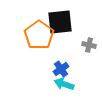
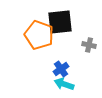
orange pentagon: rotated 16 degrees counterclockwise
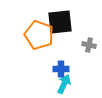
blue cross: rotated 35 degrees clockwise
cyan arrow: rotated 96 degrees clockwise
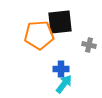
orange pentagon: rotated 24 degrees counterclockwise
cyan arrow: rotated 12 degrees clockwise
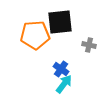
orange pentagon: moved 4 px left
blue cross: rotated 35 degrees clockwise
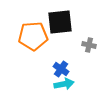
orange pentagon: moved 2 px left, 1 px down
cyan arrow: rotated 42 degrees clockwise
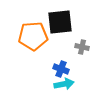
gray cross: moved 7 px left, 2 px down
blue cross: rotated 14 degrees counterclockwise
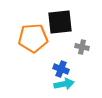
orange pentagon: moved 2 px down
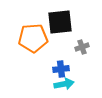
gray cross: rotated 32 degrees counterclockwise
blue cross: rotated 28 degrees counterclockwise
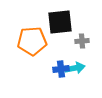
orange pentagon: moved 1 px left, 3 px down
gray cross: moved 6 px up; rotated 16 degrees clockwise
cyan arrow: moved 11 px right, 16 px up
